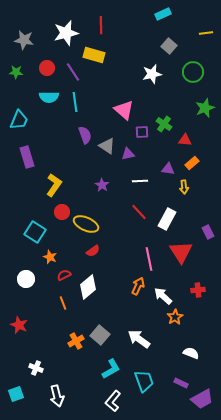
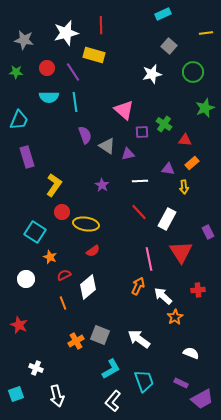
yellow ellipse at (86, 224): rotated 15 degrees counterclockwise
gray square at (100, 335): rotated 18 degrees counterclockwise
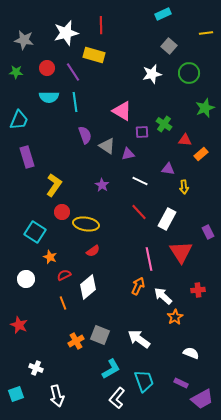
green circle at (193, 72): moved 4 px left, 1 px down
pink triangle at (124, 110): moved 2 px left, 1 px down; rotated 10 degrees counterclockwise
orange rectangle at (192, 163): moved 9 px right, 9 px up
white line at (140, 181): rotated 28 degrees clockwise
white L-shape at (113, 401): moved 4 px right, 3 px up
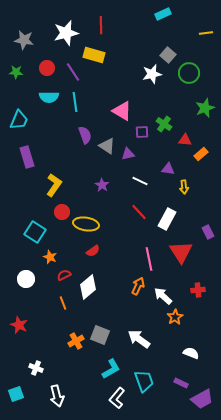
gray square at (169, 46): moved 1 px left, 9 px down
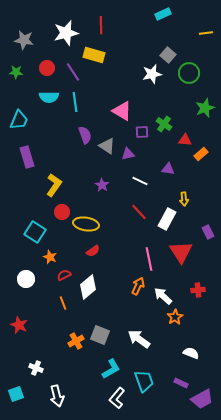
yellow arrow at (184, 187): moved 12 px down
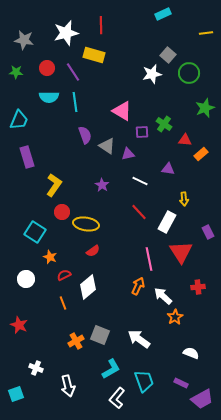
white rectangle at (167, 219): moved 3 px down
red cross at (198, 290): moved 3 px up
white arrow at (57, 396): moved 11 px right, 10 px up
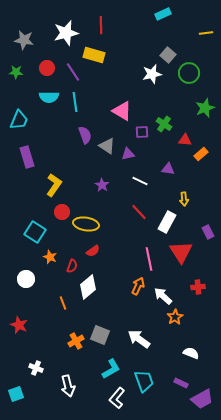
red semicircle at (64, 275): moved 8 px right, 9 px up; rotated 136 degrees clockwise
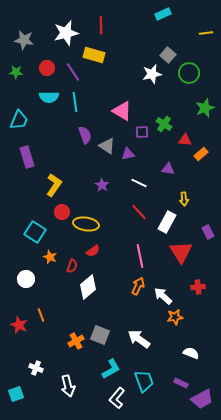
white line at (140, 181): moved 1 px left, 2 px down
pink line at (149, 259): moved 9 px left, 3 px up
orange line at (63, 303): moved 22 px left, 12 px down
orange star at (175, 317): rotated 21 degrees clockwise
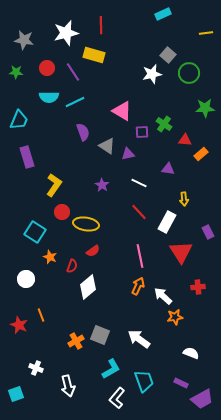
cyan line at (75, 102): rotated 72 degrees clockwise
green star at (205, 108): rotated 18 degrees clockwise
purple semicircle at (85, 135): moved 2 px left, 3 px up
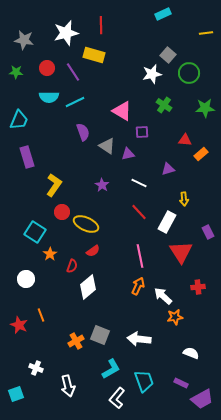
green cross at (164, 124): moved 19 px up
purple triangle at (168, 169): rotated 24 degrees counterclockwise
yellow ellipse at (86, 224): rotated 15 degrees clockwise
orange star at (50, 257): moved 3 px up; rotated 16 degrees clockwise
white arrow at (139, 339): rotated 30 degrees counterclockwise
